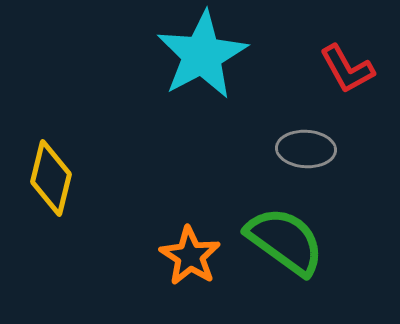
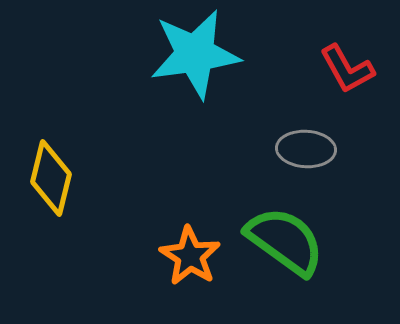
cyan star: moved 7 px left, 1 px up; rotated 20 degrees clockwise
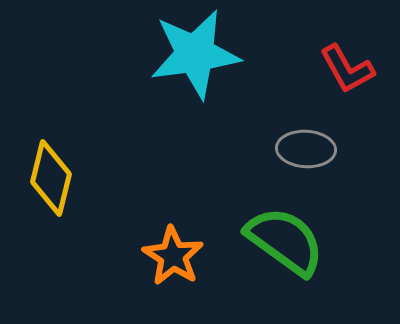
orange star: moved 17 px left
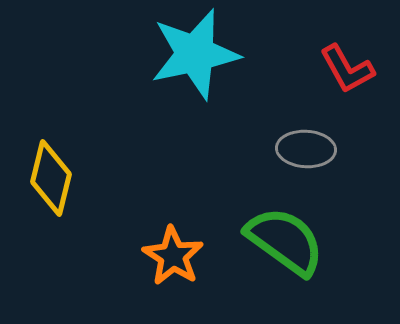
cyan star: rotated 4 degrees counterclockwise
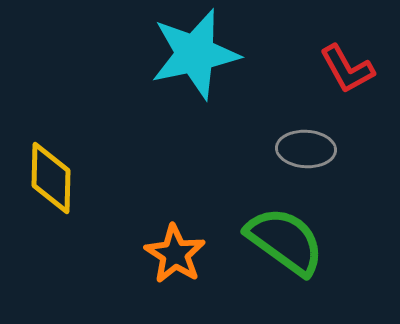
yellow diamond: rotated 12 degrees counterclockwise
orange star: moved 2 px right, 2 px up
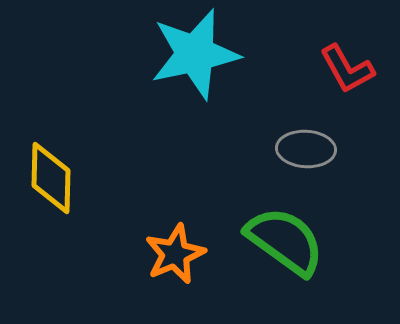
orange star: rotated 16 degrees clockwise
